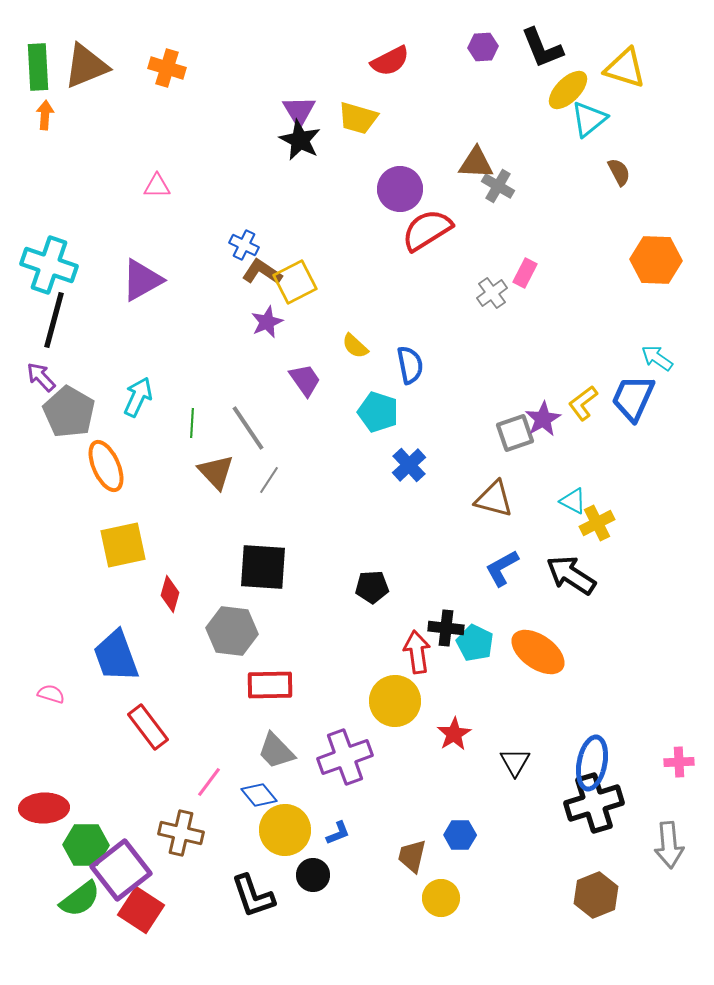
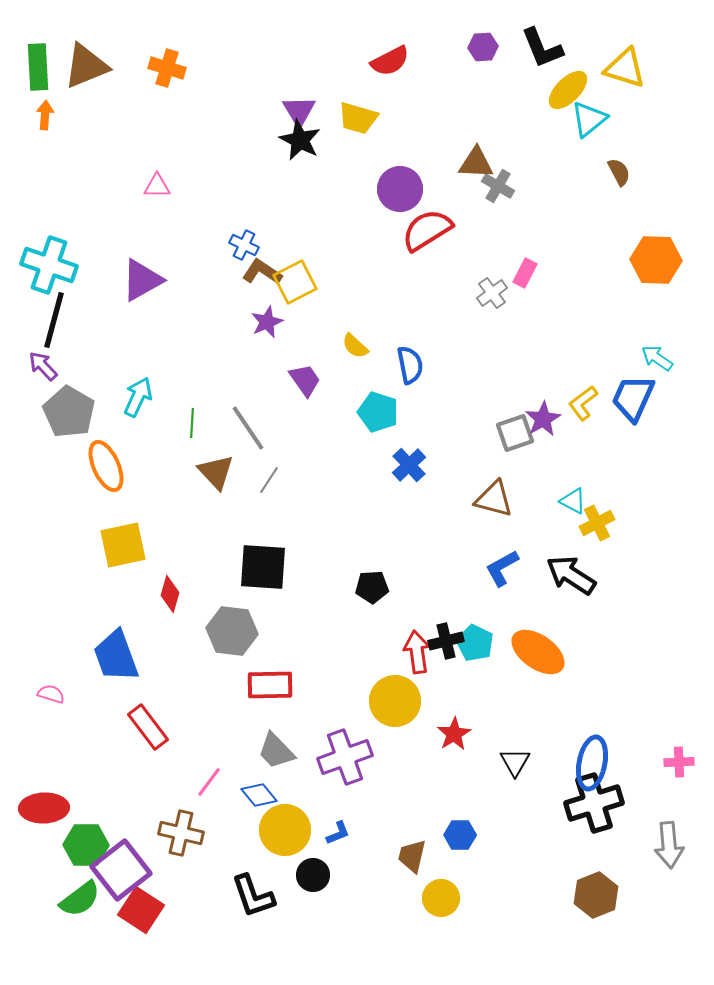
purple arrow at (41, 377): moved 2 px right, 11 px up
black cross at (446, 628): moved 13 px down; rotated 20 degrees counterclockwise
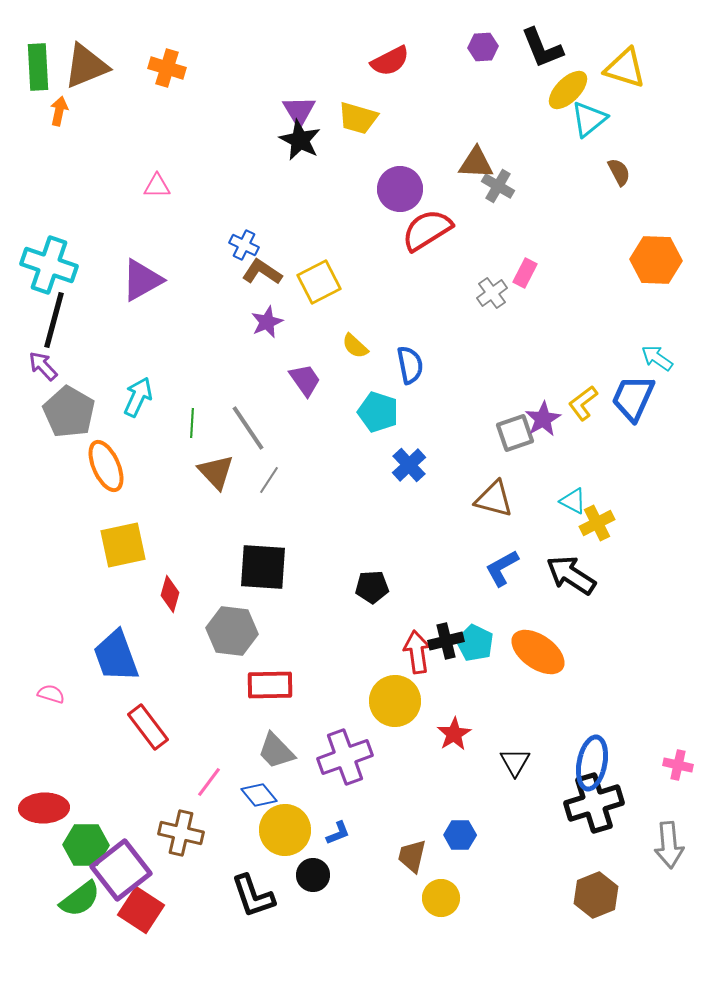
orange arrow at (45, 115): moved 14 px right, 4 px up; rotated 8 degrees clockwise
yellow square at (295, 282): moved 24 px right
pink cross at (679, 762): moved 1 px left, 3 px down; rotated 16 degrees clockwise
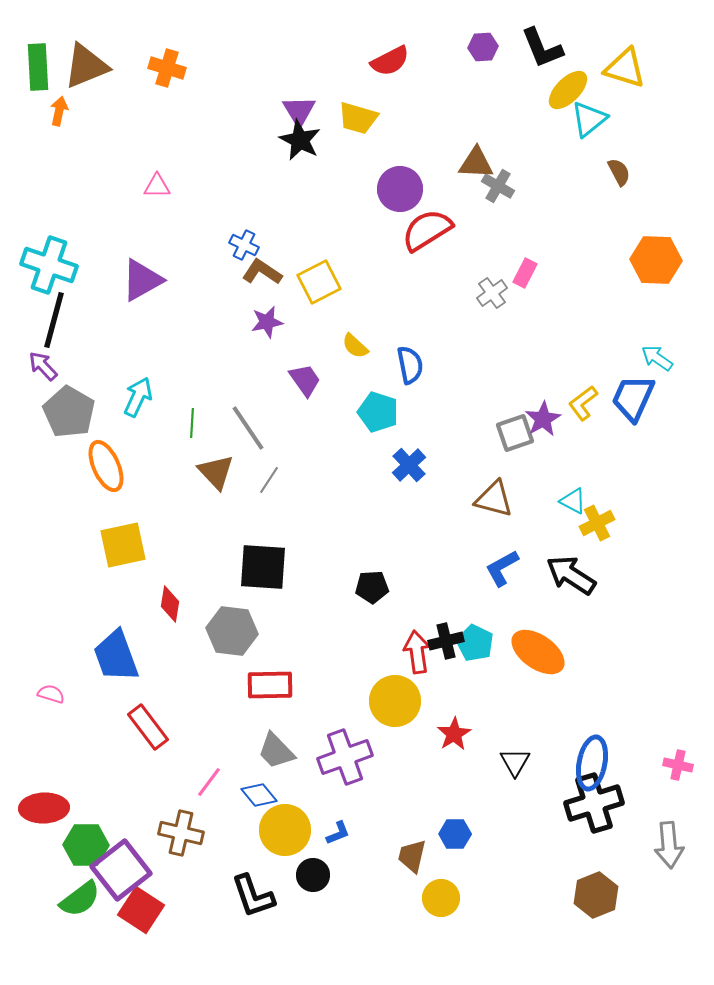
purple star at (267, 322): rotated 12 degrees clockwise
red diamond at (170, 594): moved 10 px down; rotated 6 degrees counterclockwise
blue hexagon at (460, 835): moved 5 px left, 1 px up
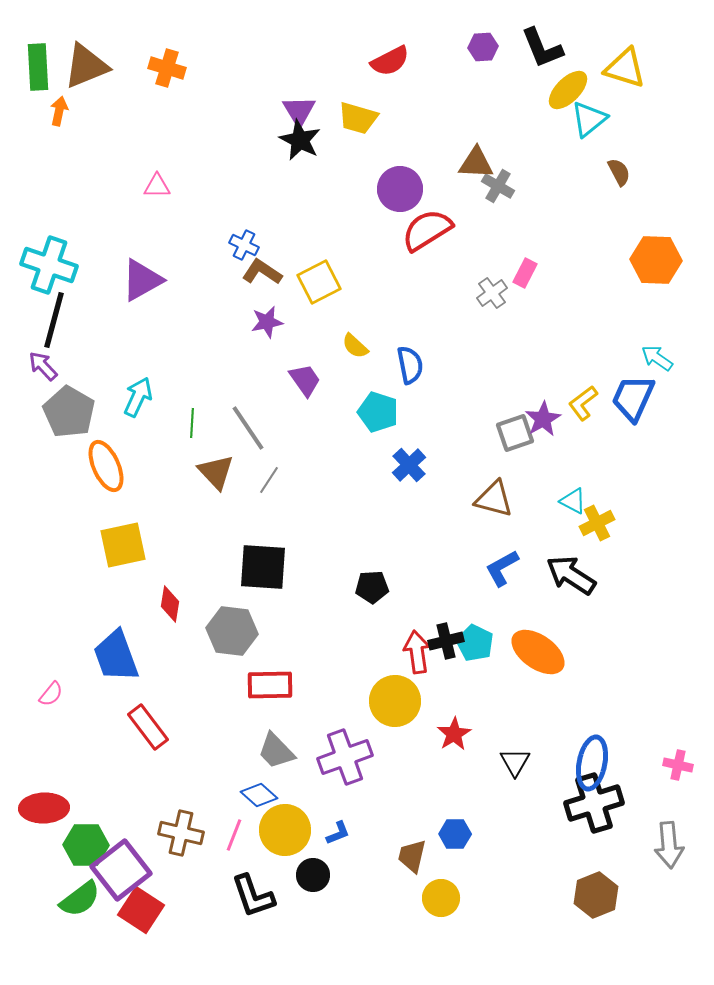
pink semicircle at (51, 694): rotated 112 degrees clockwise
pink line at (209, 782): moved 25 px right, 53 px down; rotated 16 degrees counterclockwise
blue diamond at (259, 795): rotated 9 degrees counterclockwise
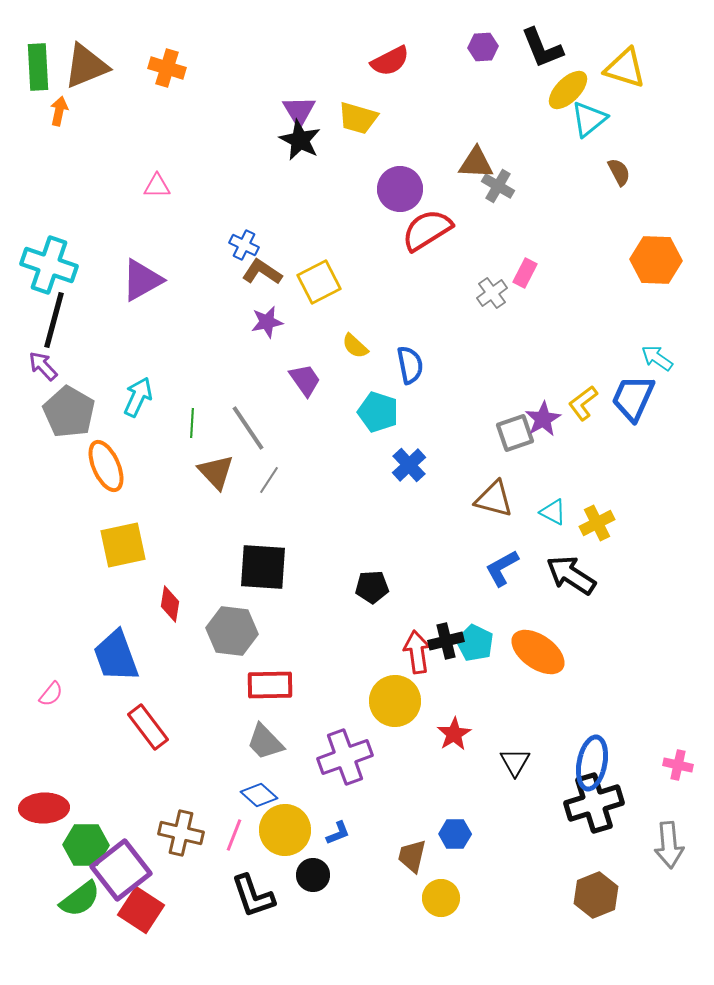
cyan triangle at (573, 501): moved 20 px left, 11 px down
gray trapezoid at (276, 751): moved 11 px left, 9 px up
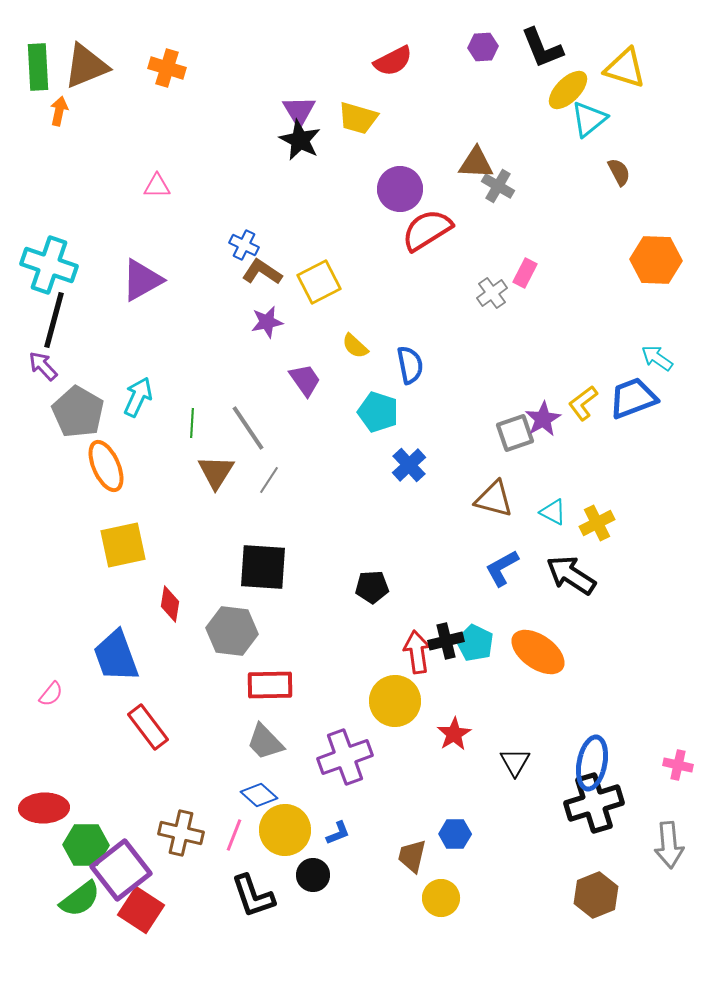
red semicircle at (390, 61): moved 3 px right
blue trapezoid at (633, 398): rotated 45 degrees clockwise
gray pentagon at (69, 412): moved 9 px right
brown triangle at (216, 472): rotated 15 degrees clockwise
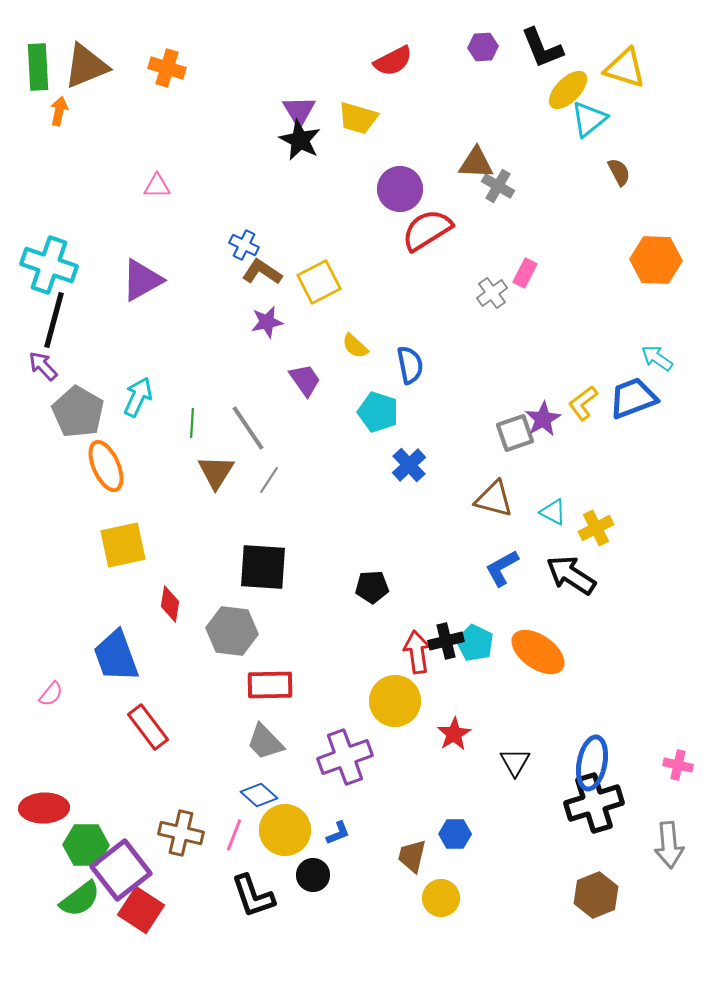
yellow cross at (597, 523): moved 1 px left, 5 px down
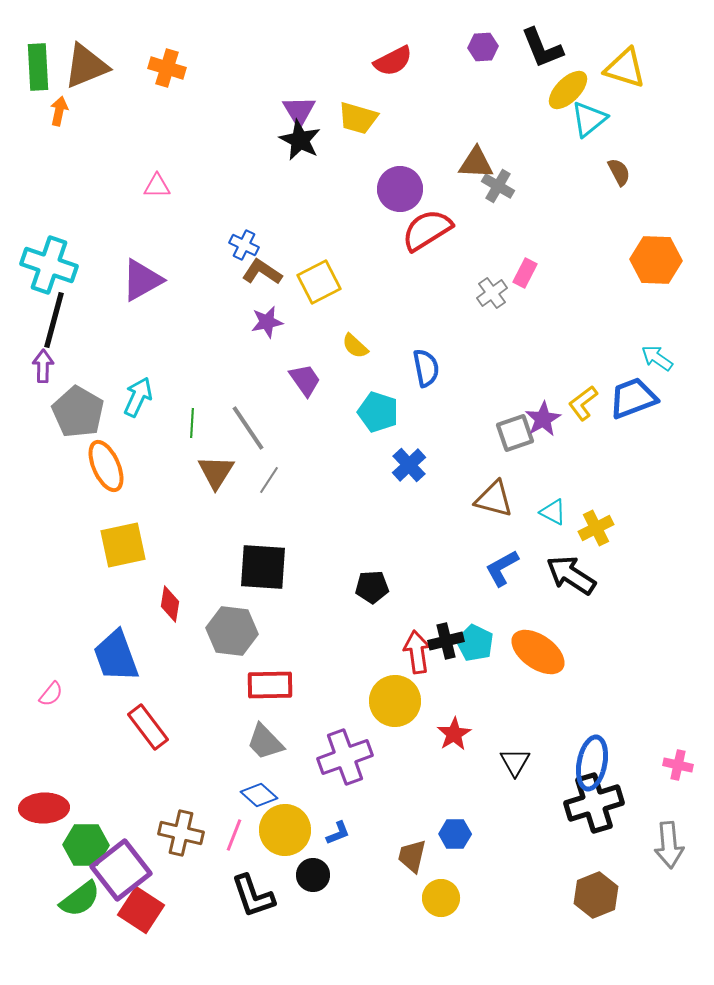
blue semicircle at (410, 365): moved 16 px right, 3 px down
purple arrow at (43, 366): rotated 44 degrees clockwise
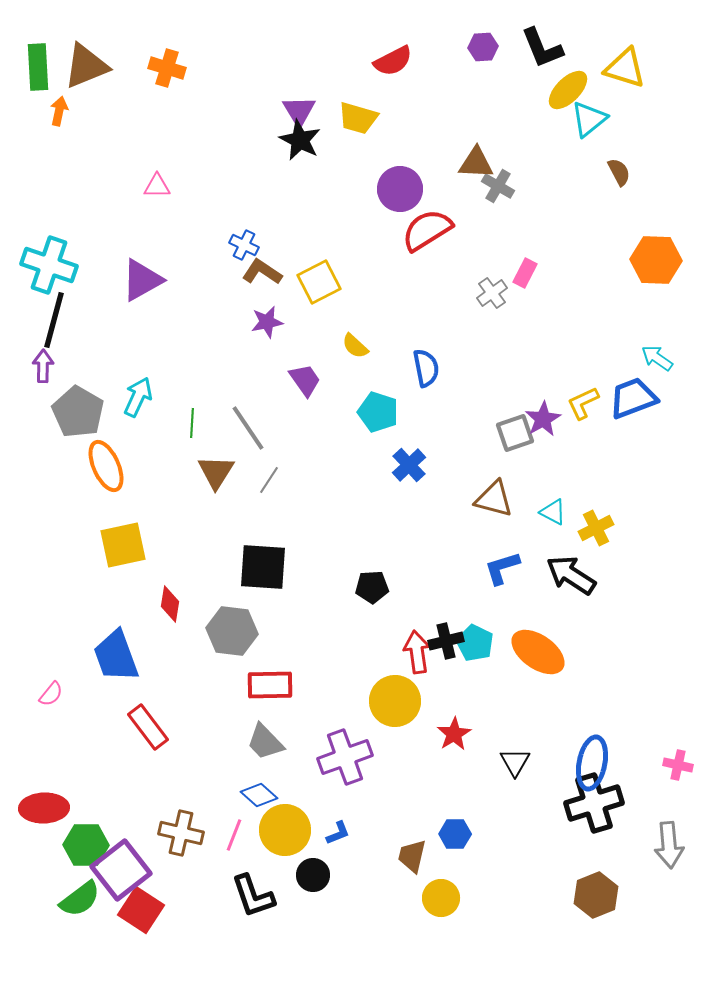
yellow L-shape at (583, 403): rotated 12 degrees clockwise
blue L-shape at (502, 568): rotated 12 degrees clockwise
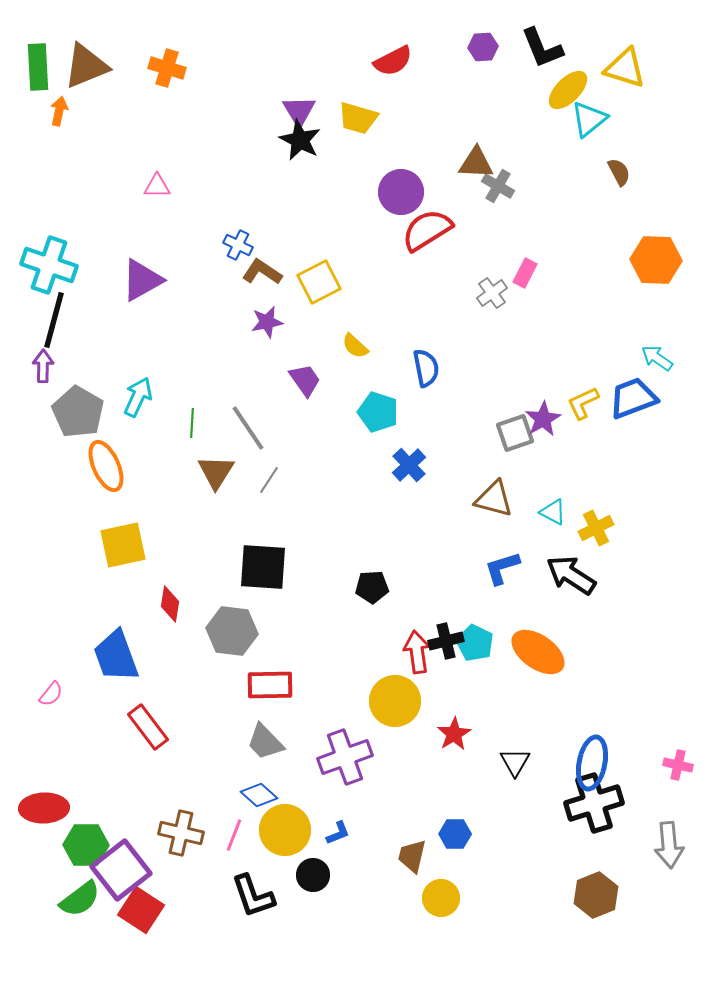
purple circle at (400, 189): moved 1 px right, 3 px down
blue cross at (244, 245): moved 6 px left
